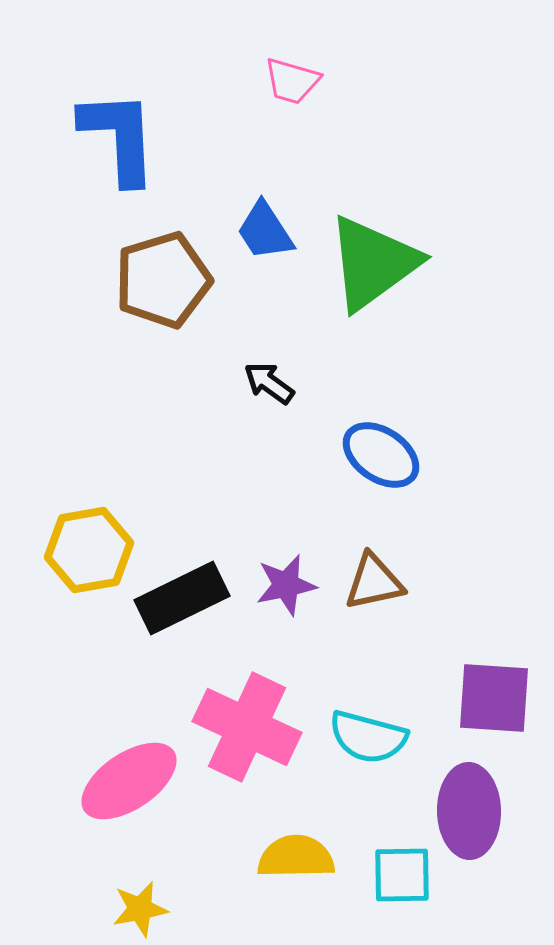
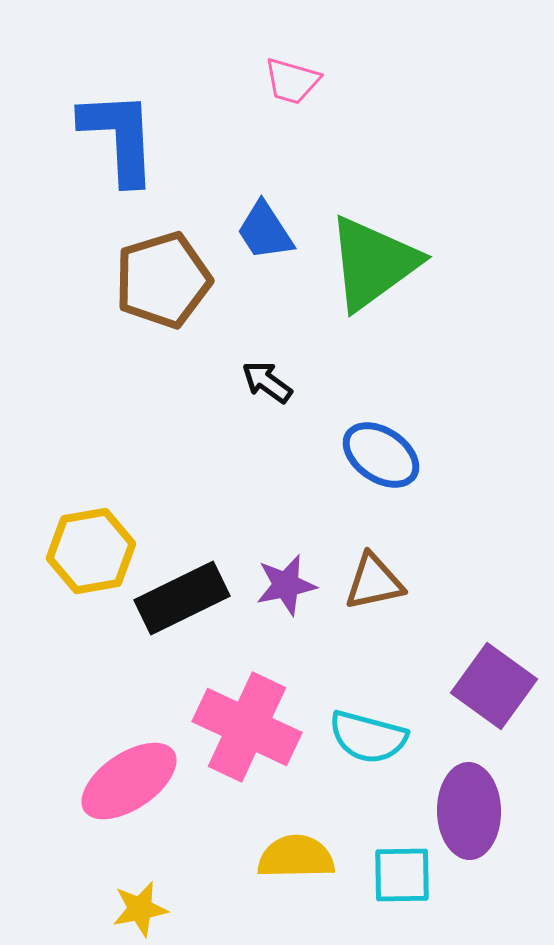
black arrow: moved 2 px left, 1 px up
yellow hexagon: moved 2 px right, 1 px down
purple square: moved 12 px up; rotated 32 degrees clockwise
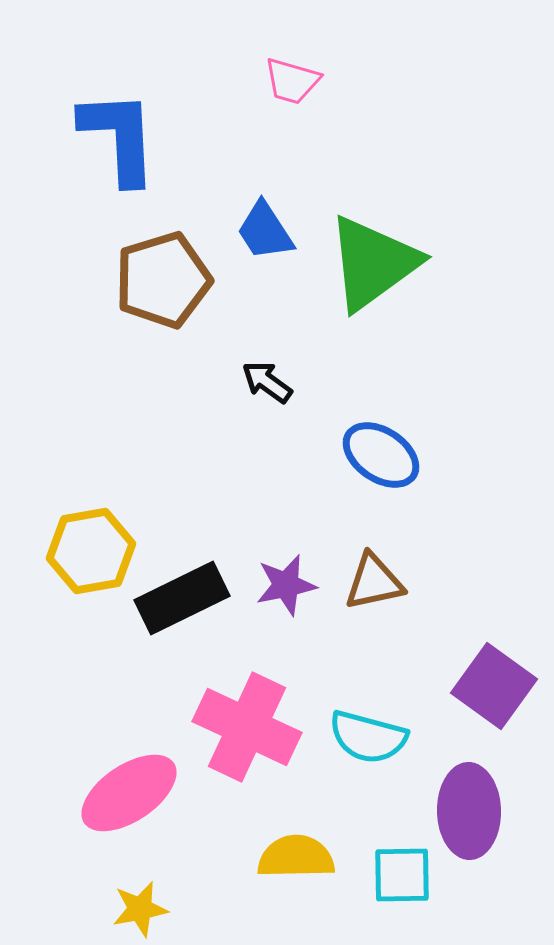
pink ellipse: moved 12 px down
